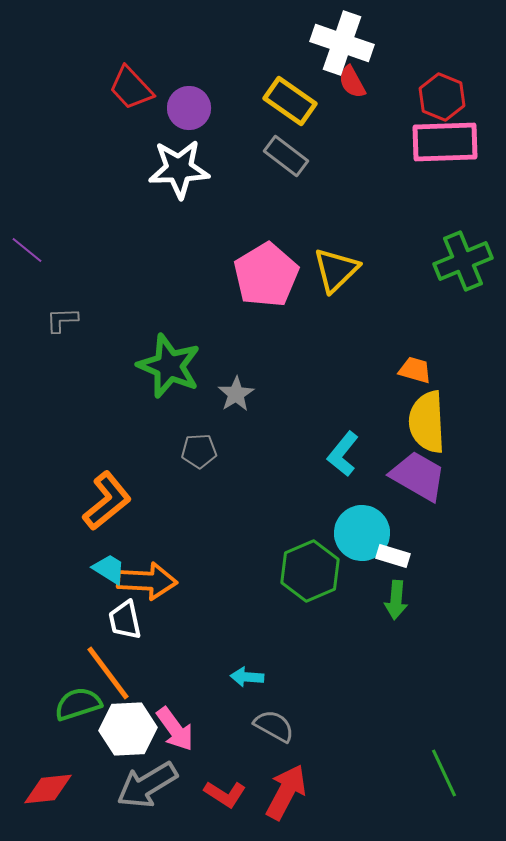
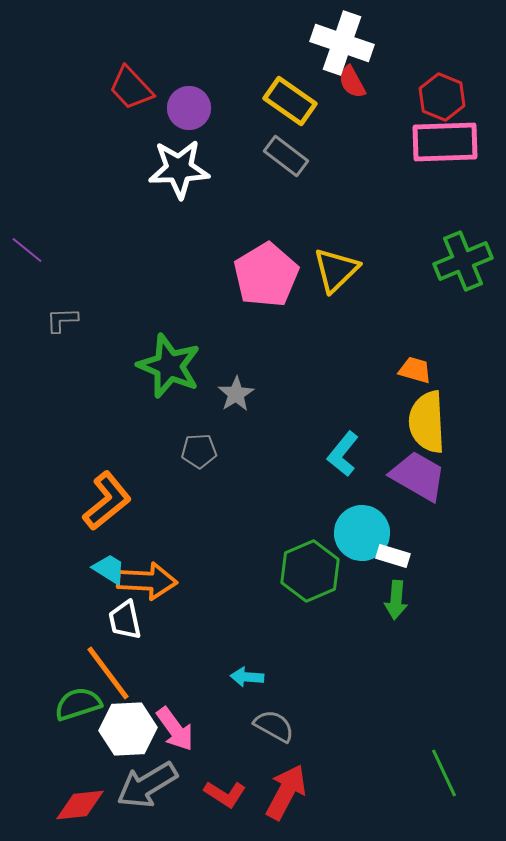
red diamond: moved 32 px right, 16 px down
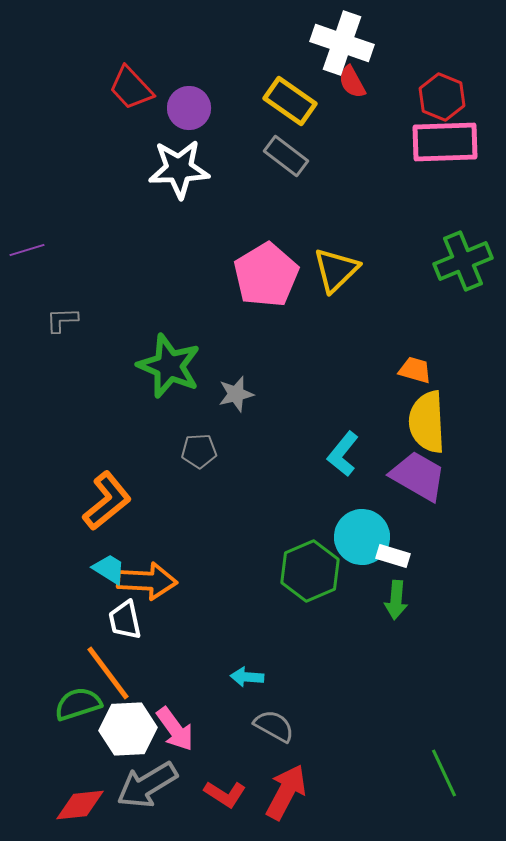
purple line: rotated 56 degrees counterclockwise
gray star: rotated 18 degrees clockwise
cyan circle: moved 4 px down
